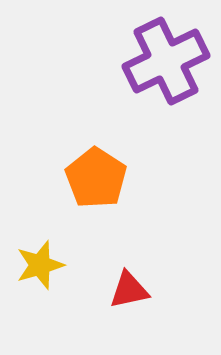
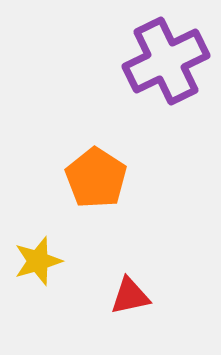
yellow star: moved 2 px left, 4 px up
red triangle: moved 1 px right, 6 px down
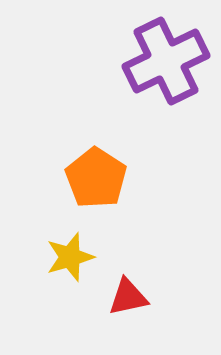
yellow star: moved 32 px right, 4 px up
red triangle: moved 2 px left, 1 px down
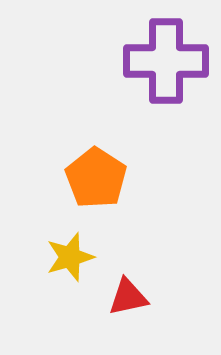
purple cross: rotated 26 degrees clockwise
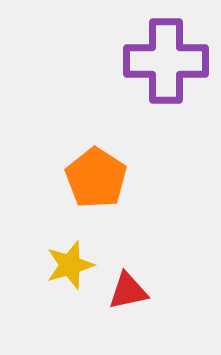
yellow star: moved 8 px down
red triangle: moved 6 px up
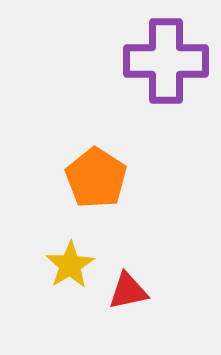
yellow star: rotated 15 degrees counterclockwise
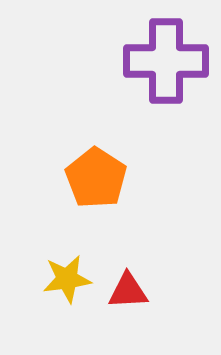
yellow star: moved 3 px left, 14 px down; rotated 24 degrees clockwise
red triangle: rotated 9 degrees clockwise
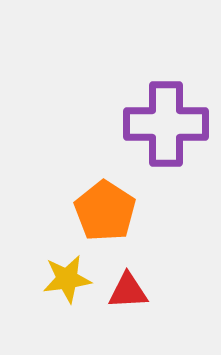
purple cross: moved 63 px down
orange pentagon: moved 9 px right, 33 px down
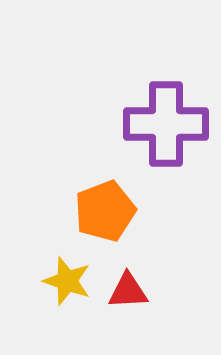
orange pentagon: rotated 18 degrees clockwise
yellow star: moved 2 px down; rotated 27 degrees clockwise
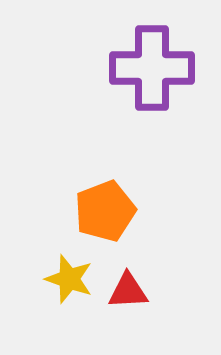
purple cross: moved 14 px left, 56 px up
yellow star: moved 2 px right, 2 px up
